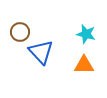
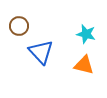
brown circle: moved 1 px left, 6 px up
orange triangle: rotated 15 degrees clockwise
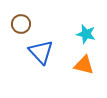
brown circle: moved 2 px right, 2 px up
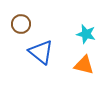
blue triangle: rotated 8 degrees counterclockwise
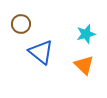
cyan star: rotated 30 degrees counterclockwise
orange triangle: rotated 30 degrees clockwise
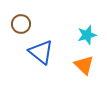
cyan star: moved 1 px right, 1 px down
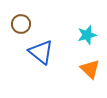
orange triangle: moved 6 px right, 4 px down
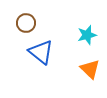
brown circle: moved 5 px right, 1 px up
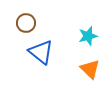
cyan star: moved 1 px right, 1 px down
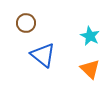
cyan star: moved 2 px right; rotated 30 degrees counterclockwise
blue triangle: moved 2 px right, 3 px down
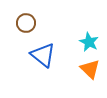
cyan star: moved 1 px left, 6 px down
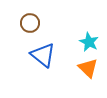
brown circle: moved 4 px right
orange triangle: moved 2 px left, 1 px up
